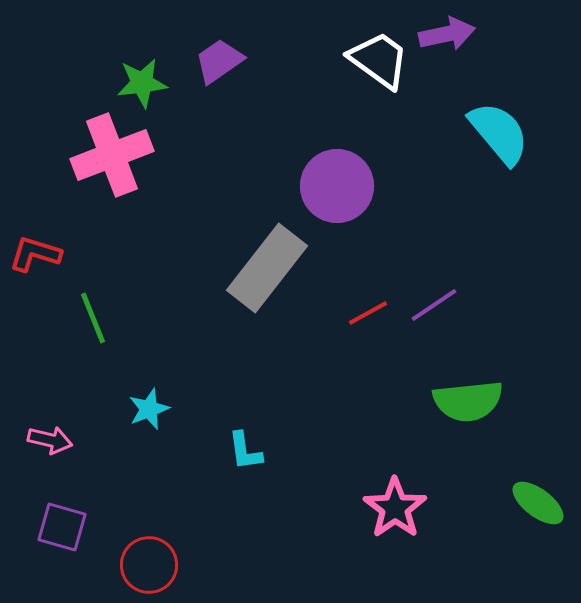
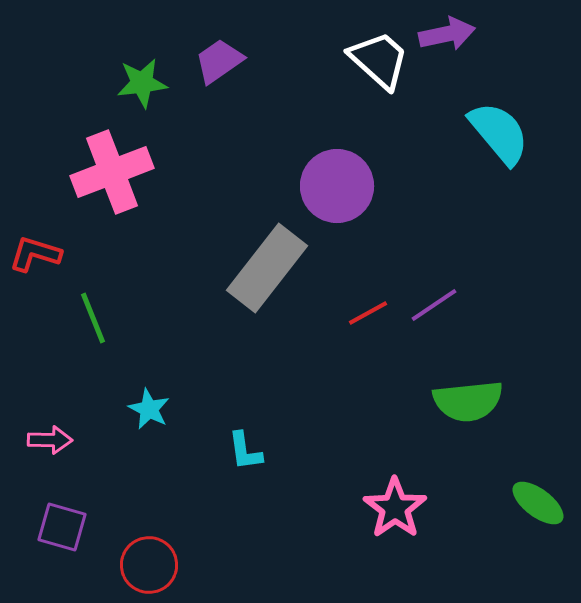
white trapezoid: rotated 6 degrees clockwise
pink cross: moved 17 px down
cyan star: rotated 24 degrees counterclockwise
pink arrow: rotated 12 degrees counterclockwise
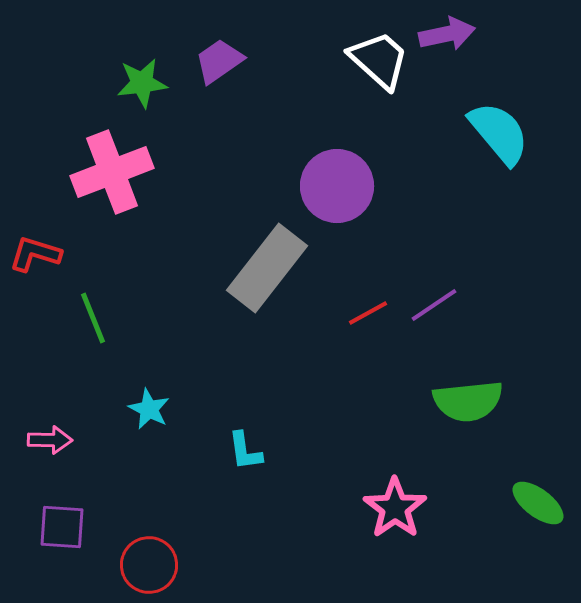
purple square: rotated 12 degrees counterclockwise
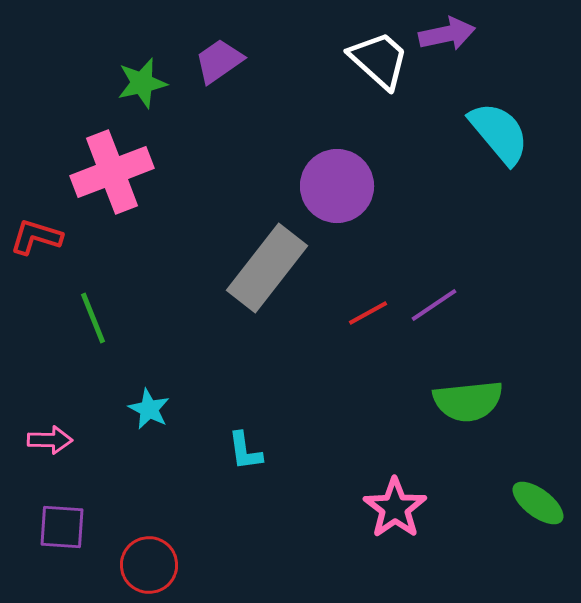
green star: rotated 6 degrees counterclockwise
red L-shape: moved 1 px right, 17 px up
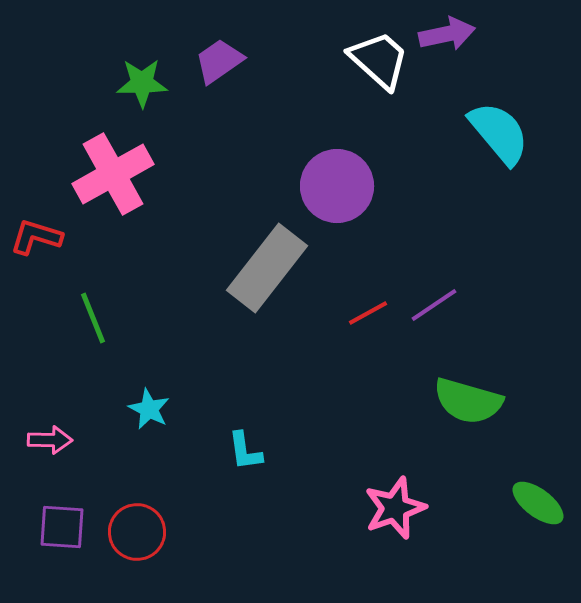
green star: rotated 12 degrees clockwise
pink cross: moved 1 px right, 2 px down; rotated 8 degrees counterclockwise
green semicircle: rotated 22 degrees clockwise
pink star: rotated 16 degrees clockwise
red circle: moved 12 px left, 33 px up
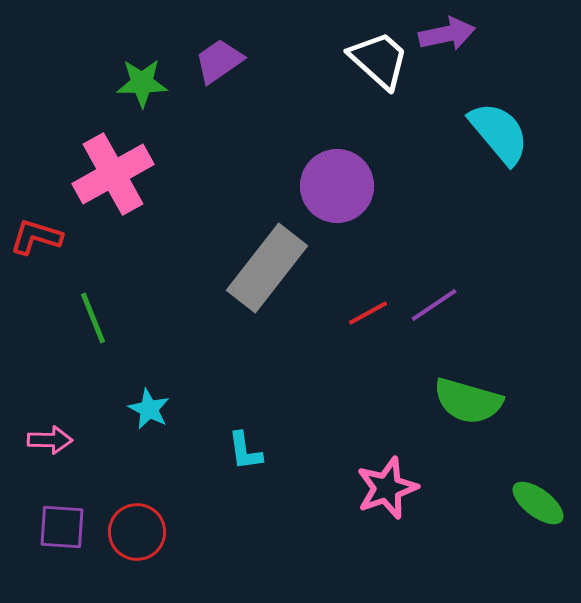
pink star: moved 8 px left, 20 px up
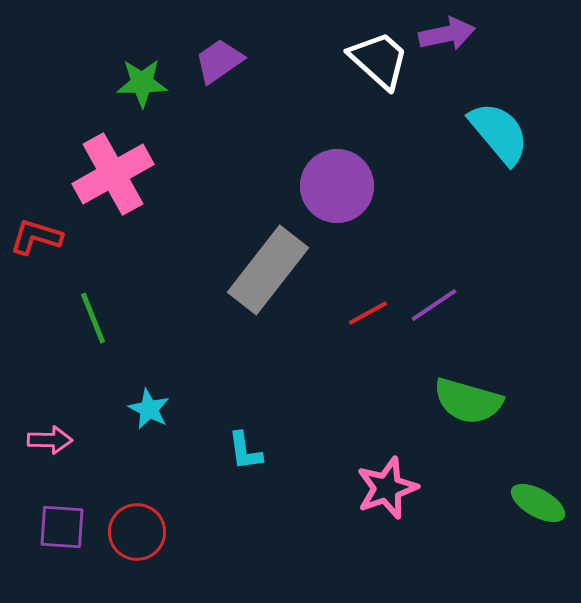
gray rectangle: moved 1 px right, 2 px down
green ellipse: rotated 8 degrees counterclockwise
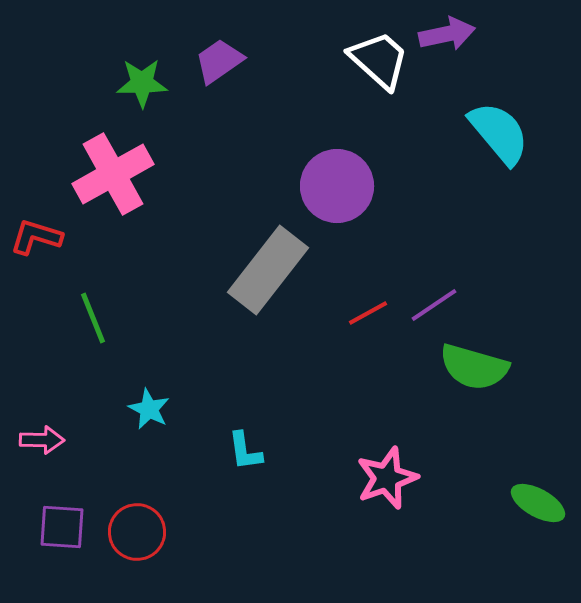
green semicircle: moved 6 px right, 34 px up
pink arrow: moved 8 px left
pink star: moved 10 px up
